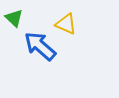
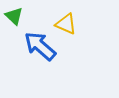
green triangle: moved 2 px up
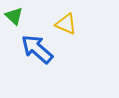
blue arrow: moved 3 px left, 3 px down
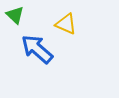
green triangle: moved 1 px right, 1 px up
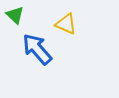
blue arrow: rotated 8 degrees clockwise
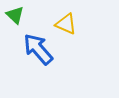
blue arrow: moved 1 px right
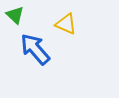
blue arrow: moved 3 px left
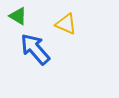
green triangle: moved 3 px right, 1 px down; rotated 12 degrees counterclockwise
